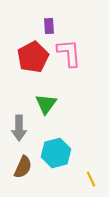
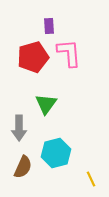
red pentagon: rotated 12 degrees clockwise
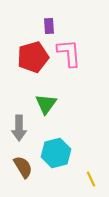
brown semicircle: rotated 55 degrees counterclockwise
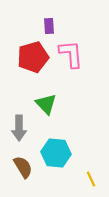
pink L-shape: moved 2 px right, 1 px down
green triangle: rotated 20 degrees counterclockwise
cyan hexagon: rotated 20 degrees clockwise
